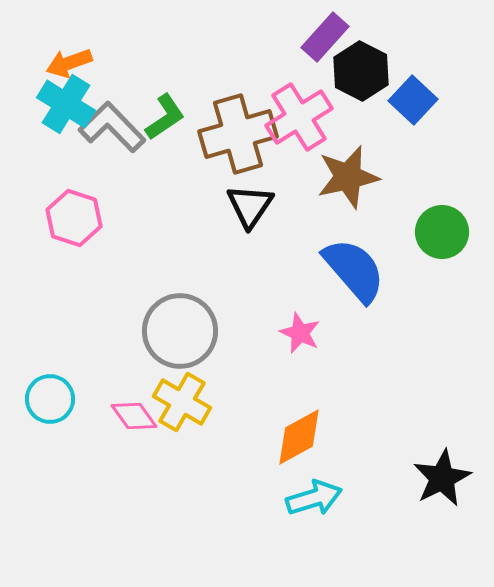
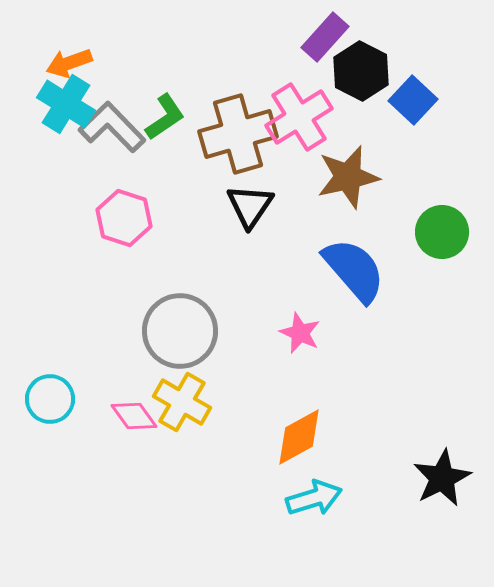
pink hexagon: moved 50 px right
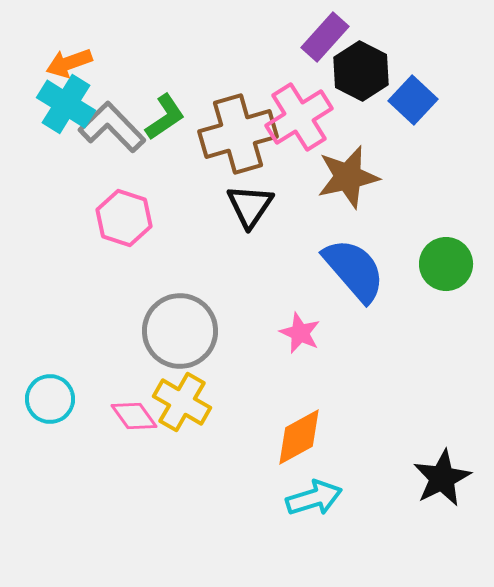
green circle: moved 4 px right, 32 px down
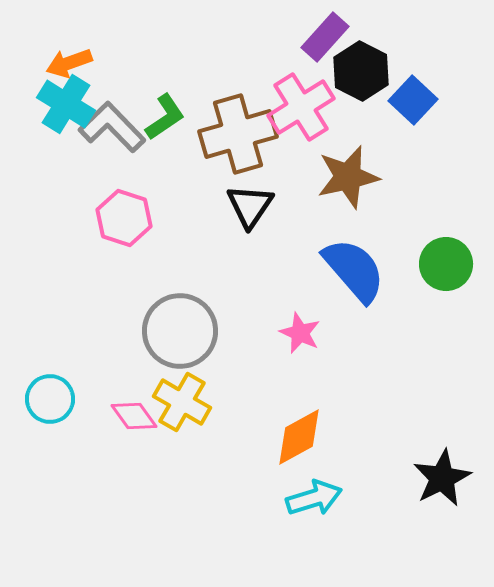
pink cross: moved 2 px right, 10 px up
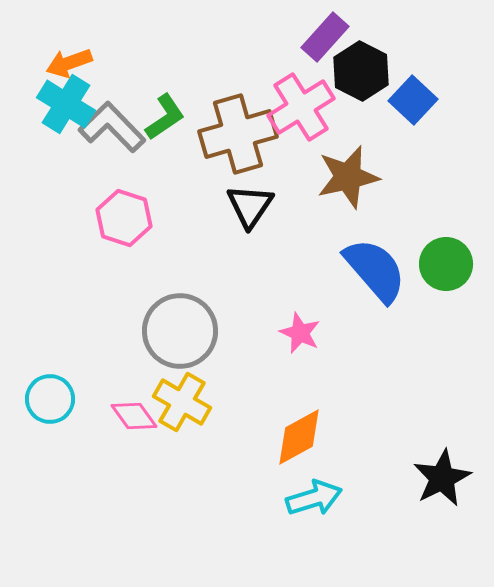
blue semicircle: moved 21 px right
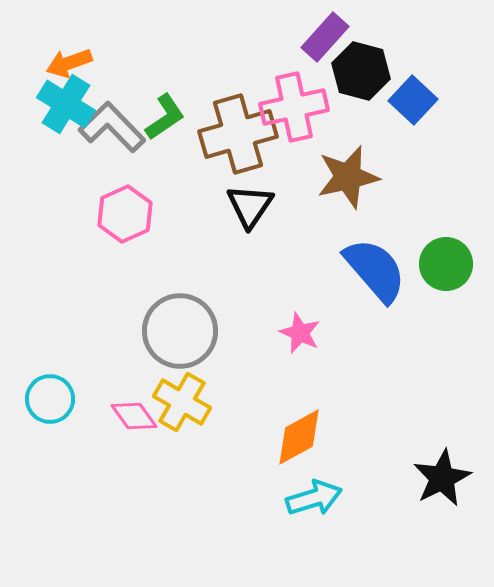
black hexagon: rotated 12 degrees counterclockwise
pink cross: moved 7 px left; rotated 20 degrees clockwise
pink hexagon: moved 1 px right, 4 px up; rotated 18 degrees clockwise
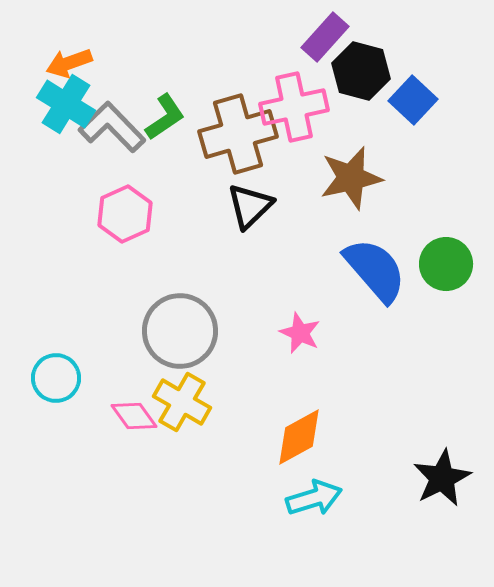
brown star: moved 3 px right, 1 px down
black triangle: rotated 12 degrees clockwise
cyan circle: moved 6 px right, 21 px up
